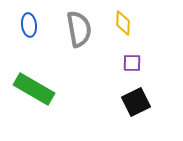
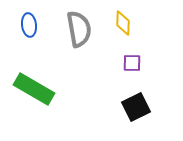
black square: moved 5 px down
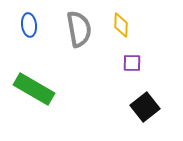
yellow diamond: moved 2 px left, 2 px down
black square: moved 9 px right; rotated 12 degrees counterclockwise
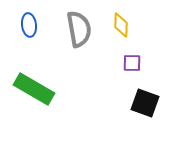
black square: moved 4 px up; rotated 32 degrees counterclockwise
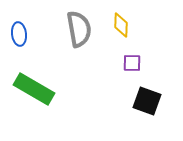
blue ellipse: moved 10 px left, 9 px down
black square: moved 2 px right, 2 px up
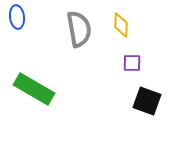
blue ellipse: moved 2 px left, 17 px up
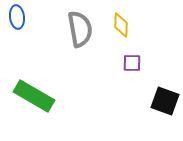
gray semicircle: moved 1 px right
green rectangle: moved 7 px down
black square: moved 18 px right
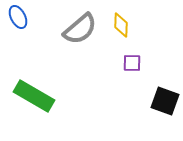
blue ellipse: moved 1 px right; rotated 20 degrees counterclockwise
gray semicircle: rotated 60 degrees clockwise
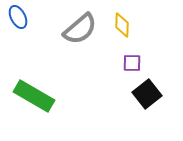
yellow diamond: moved 1 px right
black square: moved 18 px left, 7 px up; rotated 32 degrees clockwise
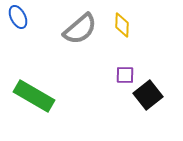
purple square: moved 7 px left, 12 px down
black square: moved 1 px right, 1 px down
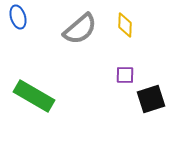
blue ellipse: rotated 10 degrees clockwise
yellow diamond: moved 3 px right
black square: moved 3 px right, 4 px down; rotated 20 degrees clockwise
